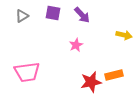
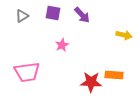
pink star: moved 14 px left
orange rectangle: rotated 18 degrees clockwise
red star: rotated 15 degrees clockwise
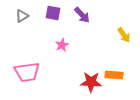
yellow arrow: rotated 42 degrees clockwise
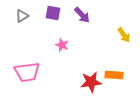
pink star: rotated 24 degrees counterclockwise
red star: rotated 10 degrees counterclockwise
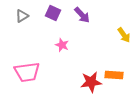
purple square: rotated 14 degrees clockwise
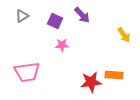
purple square: moved 2 px right, 8 px down
pink star: rotated 24 degrees counterclockwise
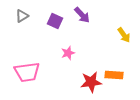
pink star: moved 6 px right, 8 px down; rotated 16 degrees counterclockwise
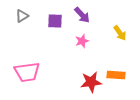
purple square: rotated 21 degrees counterclockwise
yellow arrow: moved 4 px left, 2 px up
pink star: moved 14 px right, 12 px up
orange rectangle: moved 2 px right
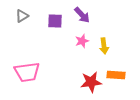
yellow arrow: moved 16 px left, 13 px down; rotated 28 degrees clockwise
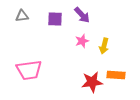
gray triangle: rotated 24 degrees clockwise
purple square: moved 2 px up
yellow arrow: rotated 21 degrees clockwise
pink trapezoid: moved 2 px right, 2 px up
red star: moved 1 px right
